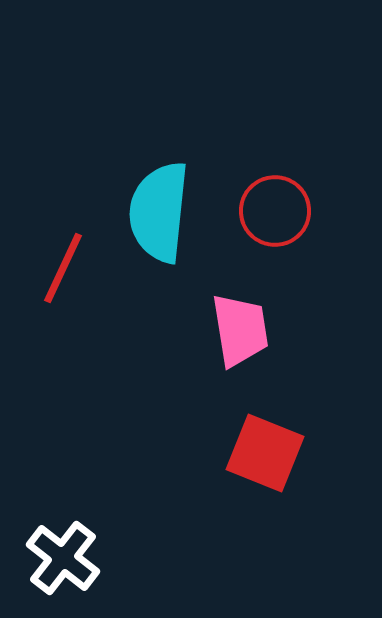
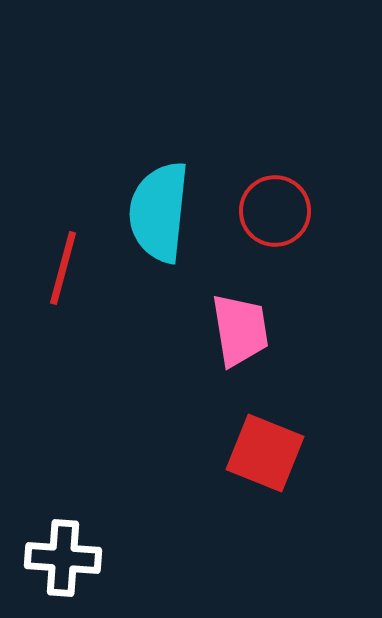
red line: rotated 10 degrees counterclockwise
white cross: rotated 34 degrees counterclockwise
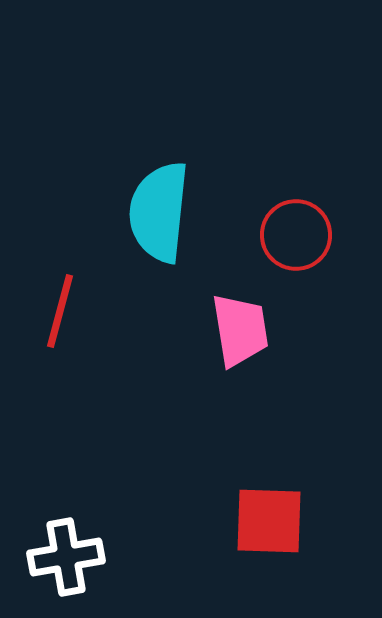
red circle: moved 21 px right, 24 px down
red line: moved 3 px left, 43 px down
red square: moved 4 px right, 68 px down; rotated 20 degrees counterclockwise
white cross: moved 3 px right, 1 px up; rotated 14 degrees counterclockwise
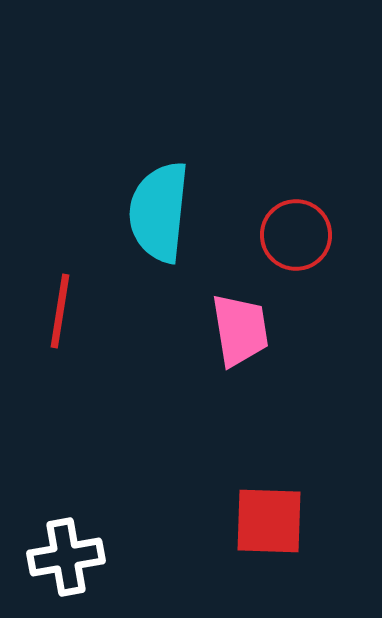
red line: rotated 6 degrees counterclockwise
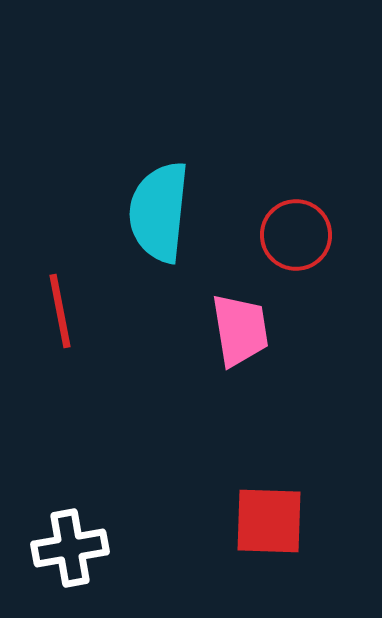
red line: rotated 20 degrees counterclockwise
white cross: moved 4 px right, 9 px up
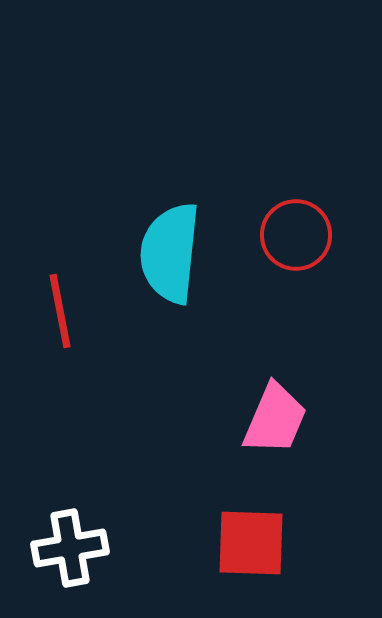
cyan semicircle: moved 11 px right, 41 px down
pink trapezoid: moved 35 px right, 89 px down; rotated 32 degrees clockwise
red square: moved 18 px left, 22 px down
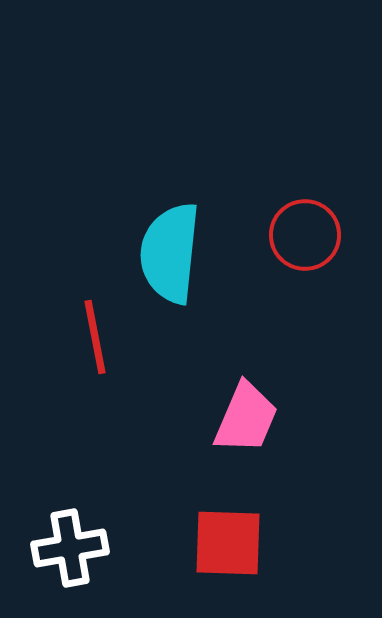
red circle: moved 9 px right
red line: moved 35 px right, 26 px down
pink trapezoid: moved 29 px left, 1 px up
red square: moved 23 px left
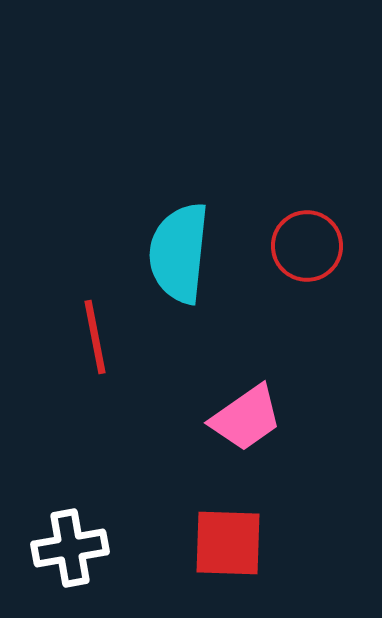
red circle: moved 2 px right, 11 px down
cyan semicircle: moved 9 px right
pink trapezoid: rotated 32 degrees clockwise
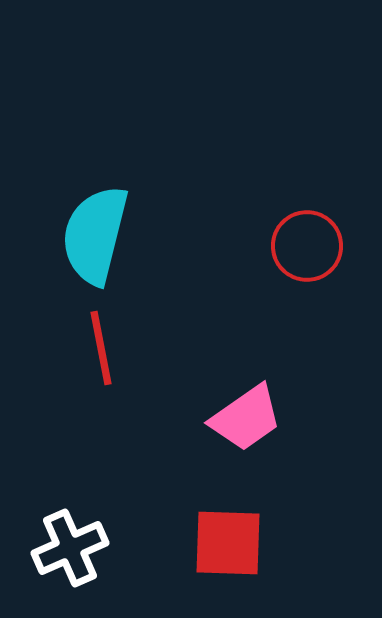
cyan semicircle: moved 84 px left, 18 px up; rotated 8 degrees clockwise
red line: moved 6 px right, 11 px down
white cross: rotated 14 degrees counterclockwise
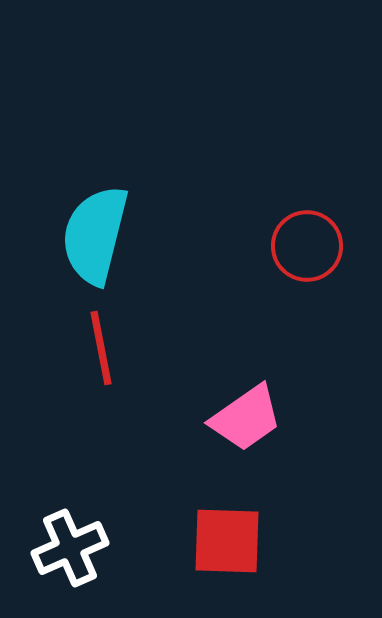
red square: moved 1 px left, 2 px up
